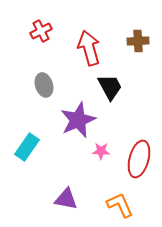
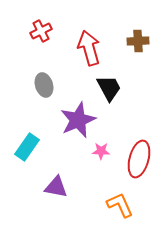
black trapezoid: moved 1 px left, 1 px down
purple triangle: moved 10 px left, 12 px up
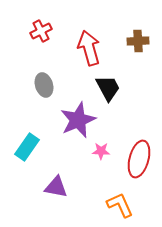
black trapezoid: moved 1 px left
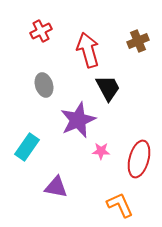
brown cross: rotated 20 degrees counterclockwise
red arrow: moved 1 px left, 2 px down
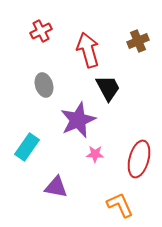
pink star: moved 6 px left, 3 px down
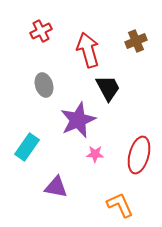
brown cross: moved 2 px left
red ellipse: moved 4 px up
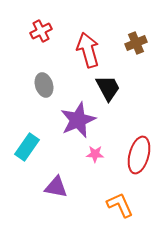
brown cross: moved 2 px down
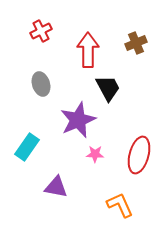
red arrow: rotated 16 degrees clockwise
gray ellipse: moved 3 px left, 1 px up
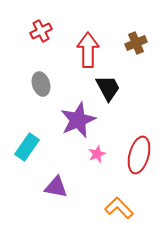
pink star: moved 2 px right; rotated 24 degrees counterclockwise
orange L-shape: moved 1 px left, 3 px down; rotated 20 degrees counterclockwise
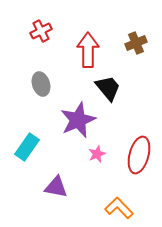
black trapezoid: rotated 12 degrees counterclockwise
